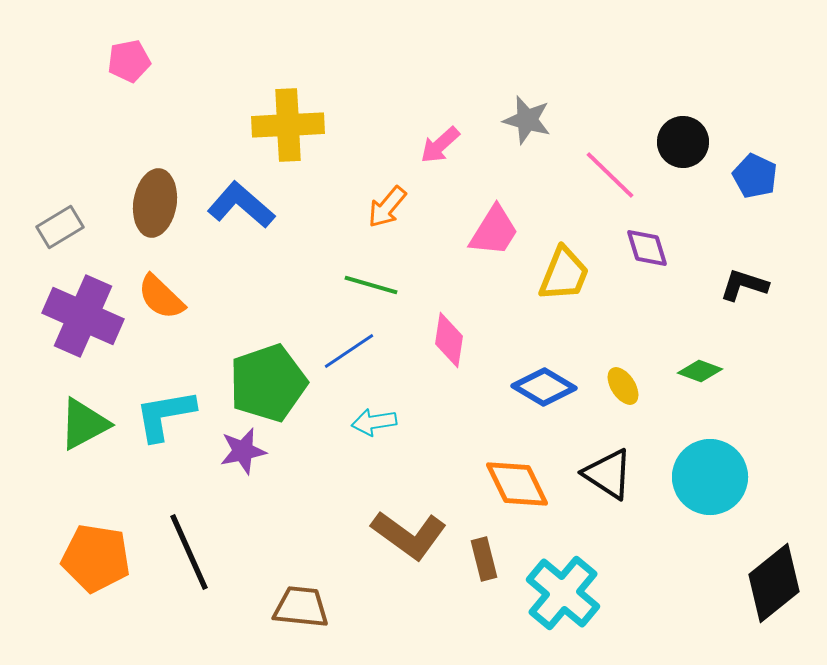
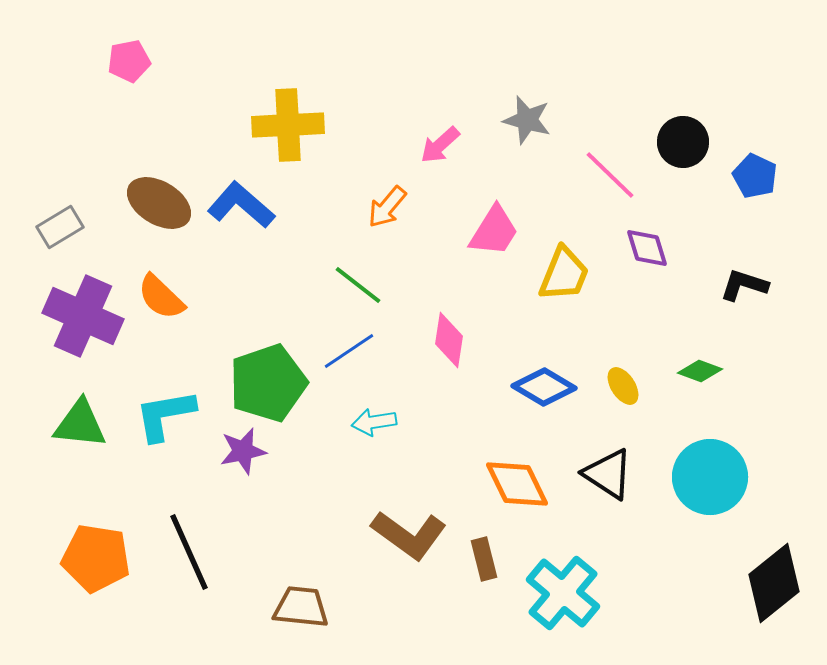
brown ellipse: moved 4 px right; rotated 68 degrees counterclockwise
green line: moved 13 px left; rotated 22 degrees clockwise
green triangle: moved 4 px left; rotated 34 degrees clockwise
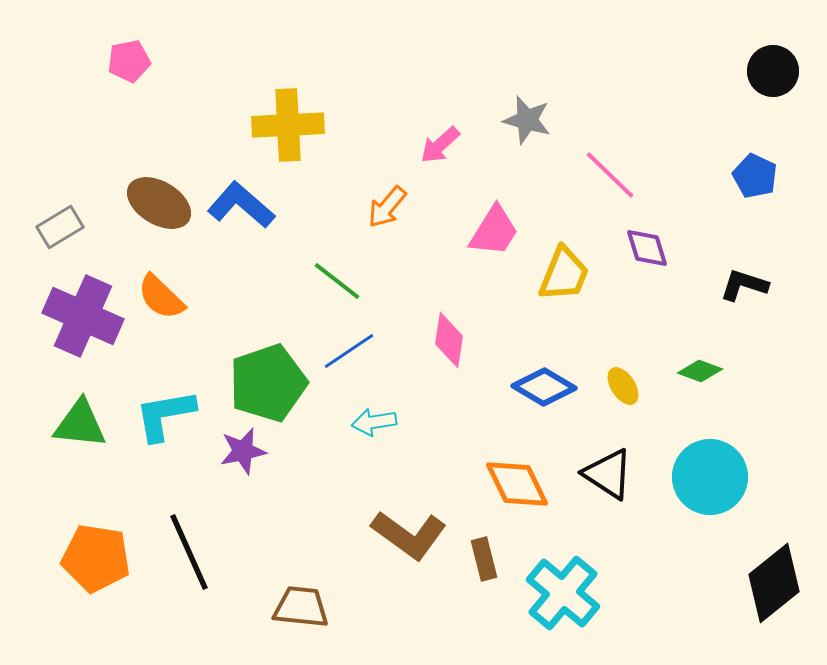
black circle: moved 90 px right, 71 px up
green line: moved 21 px left, 4 px up
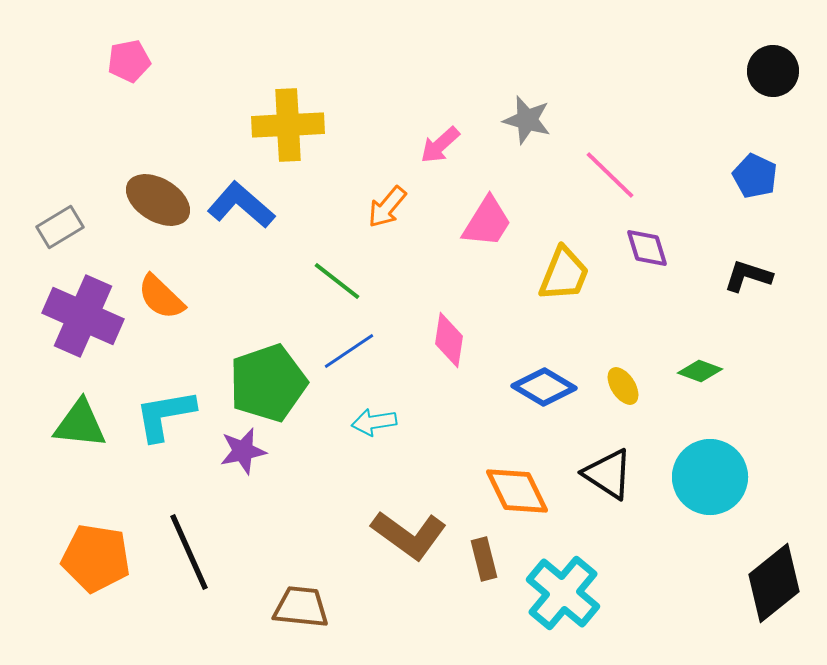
brown ellipse: moved 1 px left, 3 px up
pink trapezoid: moved 7 px left, 9 px up
black L-shape: moved 4 px right, 9 px up
orange diamond: moved 7 px down
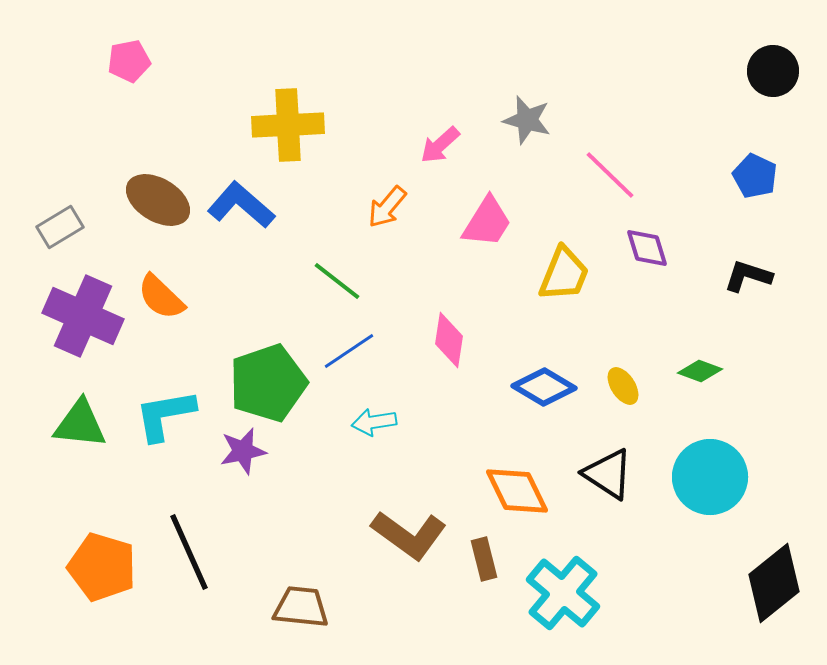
orange pentagon: moved 6 px right, 9 px down; rotated 8 degrees clockwise
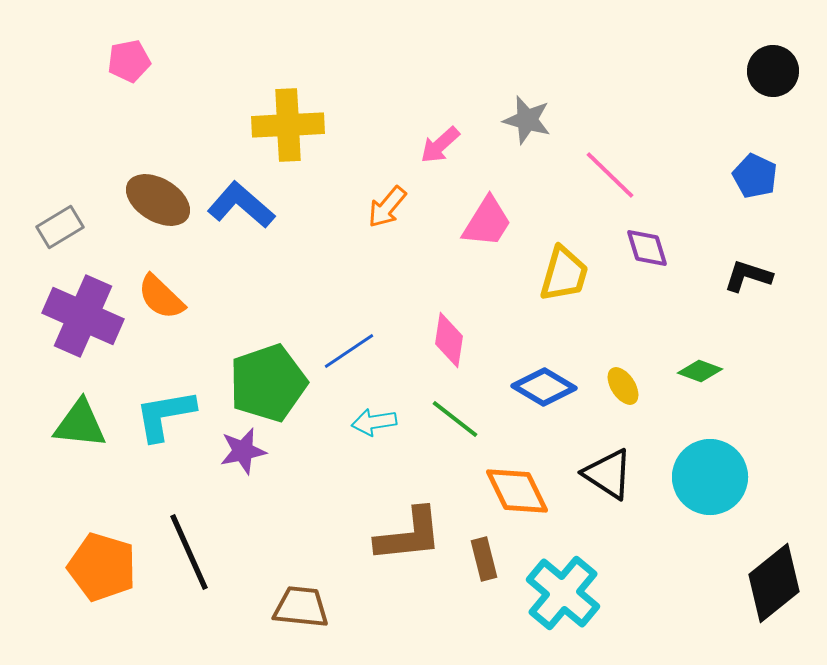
yellow trapezoid: rotated 6 degrees counterclockwise
green line: moved 118 px right, 138 px down
brown L-shape: rotated 42 degrees counterclockwise
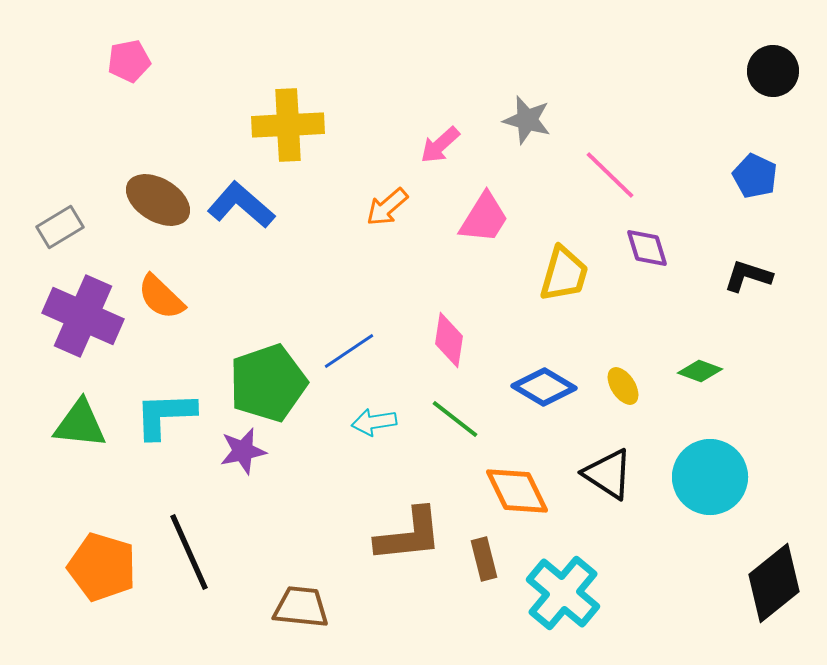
orange arrow: rotated 9 degrees clockwise
pink trapezoid: moved 3 px left, 4 px up
cyan L-shape: rotated 8 degrees clockwise
